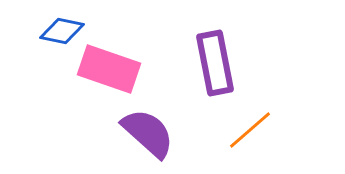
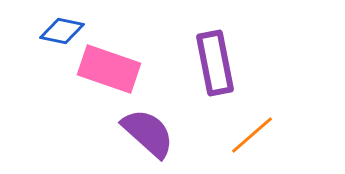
orange line: moved 2 px right, 5 px down
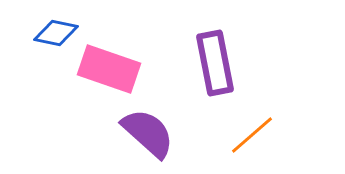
blue diamond: moved 6 px left, 2 px down
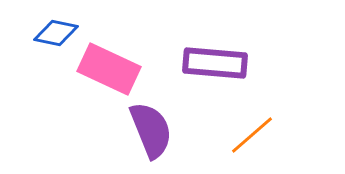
purple rectangle: rotated 74 degrees counterclockwise
pink rectangle: rotated 6 degrees clockwise
purple semicircle: moved 3 px right, 3 px up; rotated 26 degrees clockwise
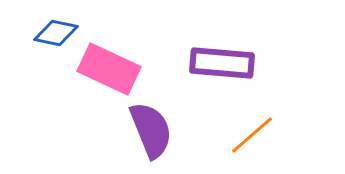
purple rectangle: moved 7 px right
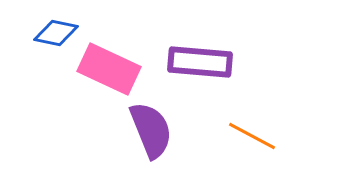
purple rectangle: moved 22 px left, 1 px up
orange line: moved 1 px down; rotated 69 degrees clockwise
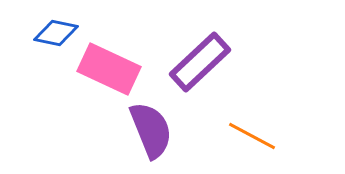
purple rectangle: rotated 48 degrees counterclockwise
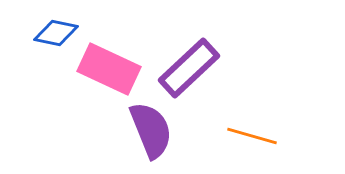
purple rectangle: moved 11 px left, 6 px down
orange line: rotated 12 degrees counterclockwise
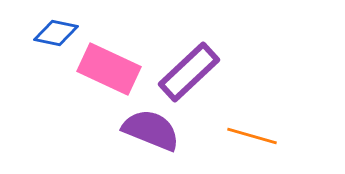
purple rectangle: moved 4 px down
purple semicircle: rotated 46 degrees counterclockwise
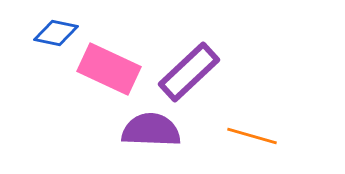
purple semicircle: rotated 20 degrees counterclockwise
